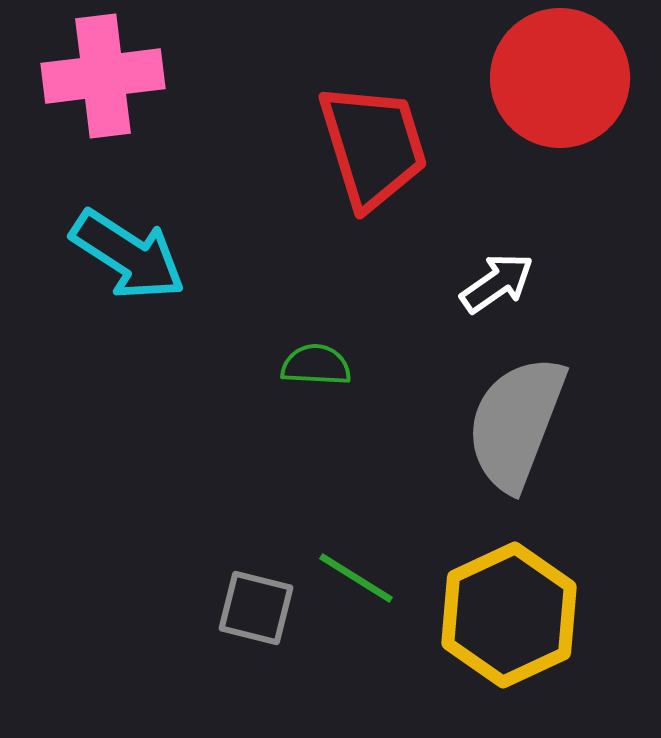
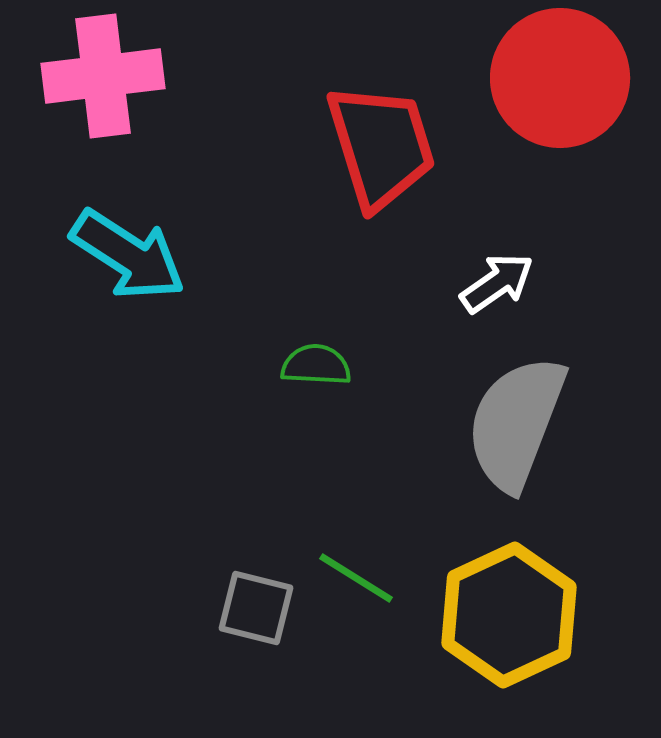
red trapezoid: moved 8 px right
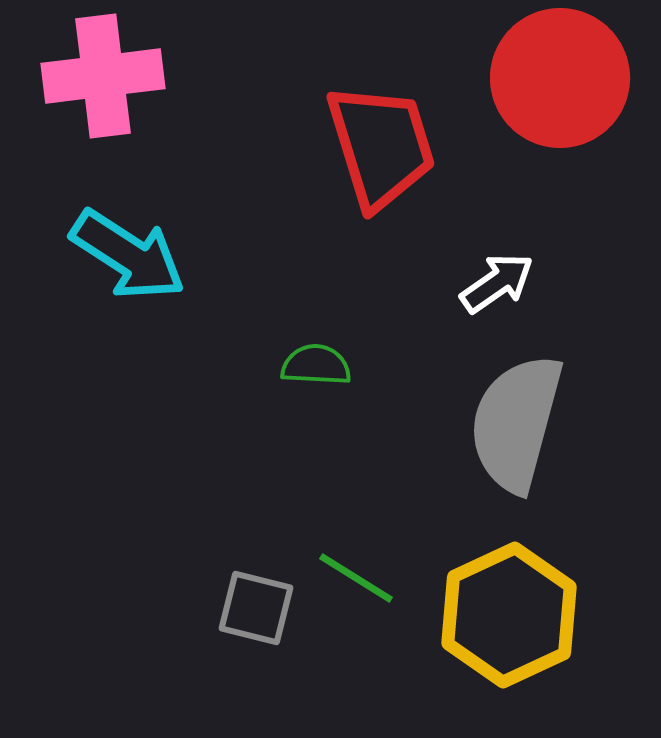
gray semicircle: rotated 6 degrees counterclockwise
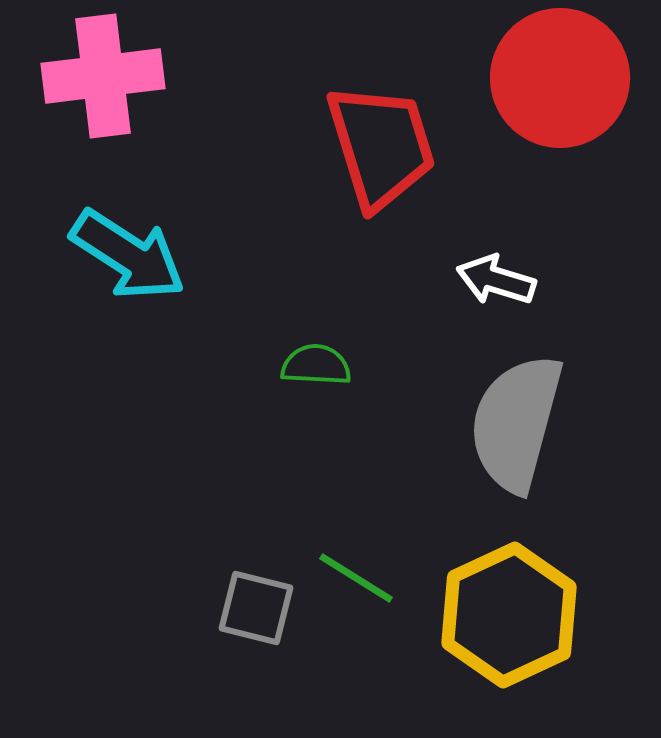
white arrow: moved 1 px left, 3 px up; rotated 128 degrees counterclockwise
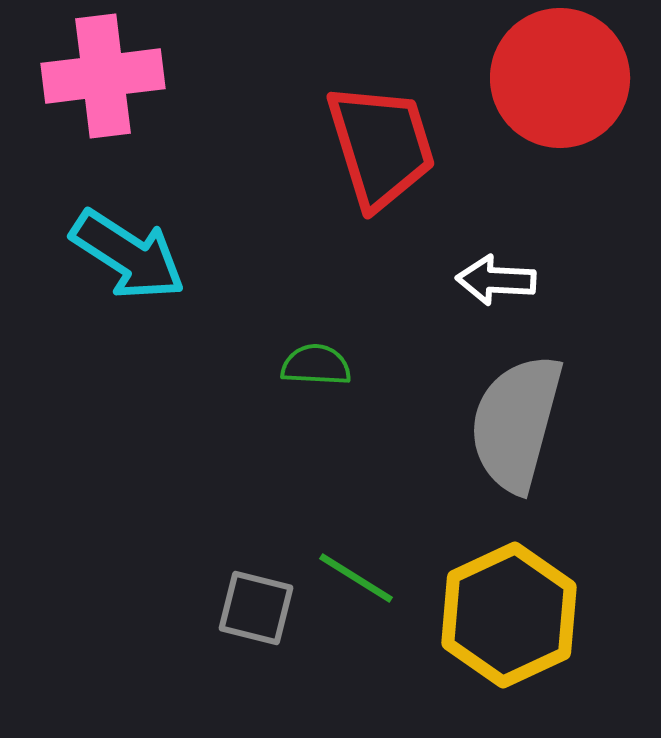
white arrow: rotated 14 degrees counterclockwise
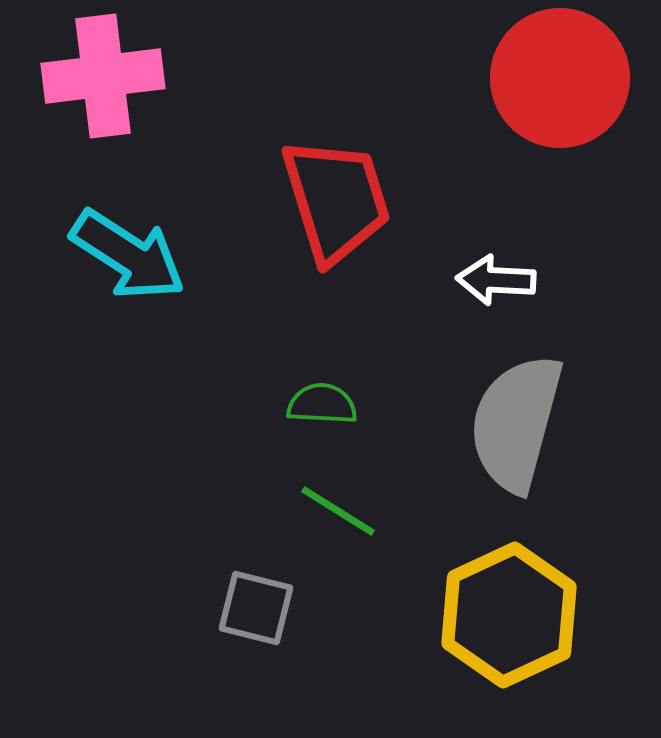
red trapezoid: moved 45 px left, 54 px down
green semicircle: moved 6 px right, 39 px down
green line: moved 18 px left, 67 px up
